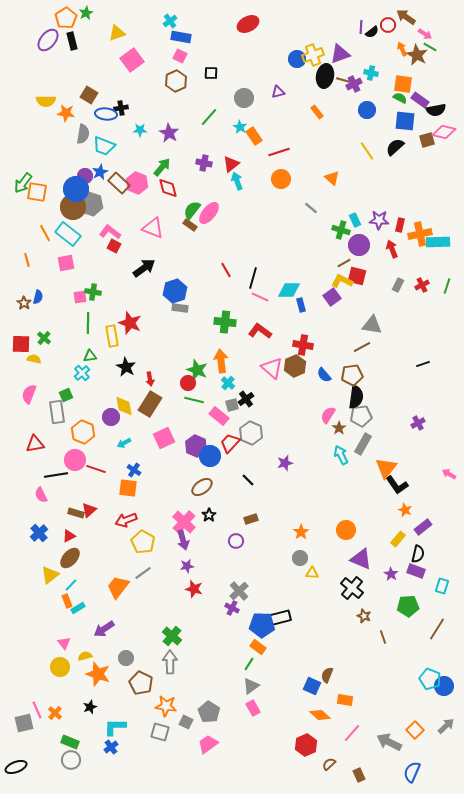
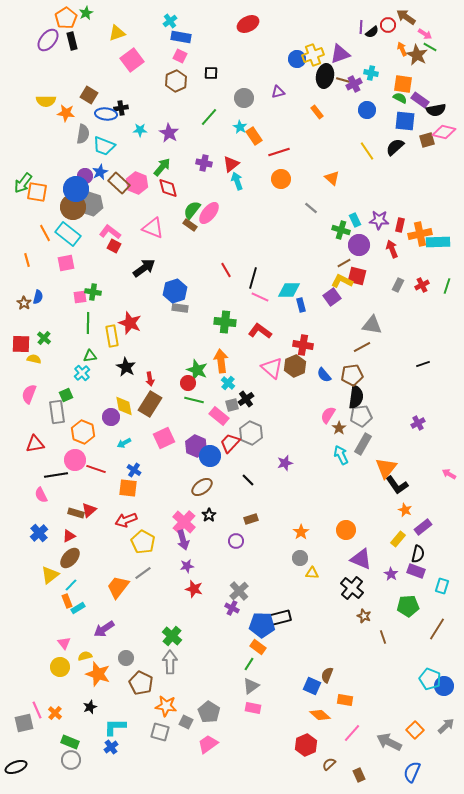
pink rectangle at (253, 708): rotated 49 degrees counterclockwise
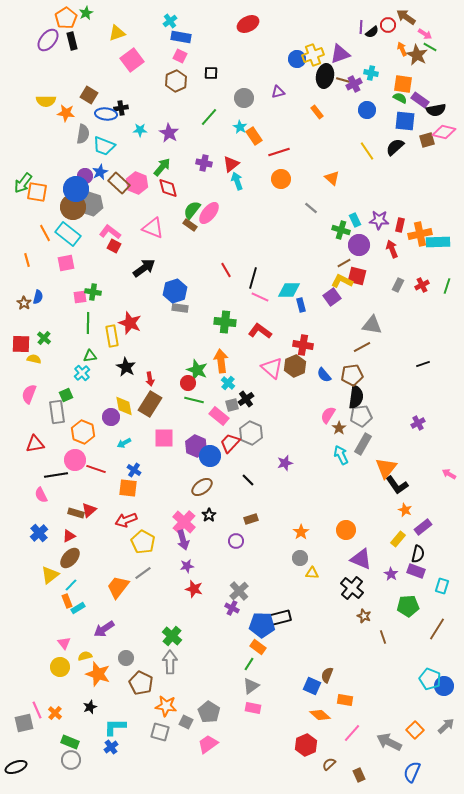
pink square at (164, 438): rotated 25 degrees clockwise
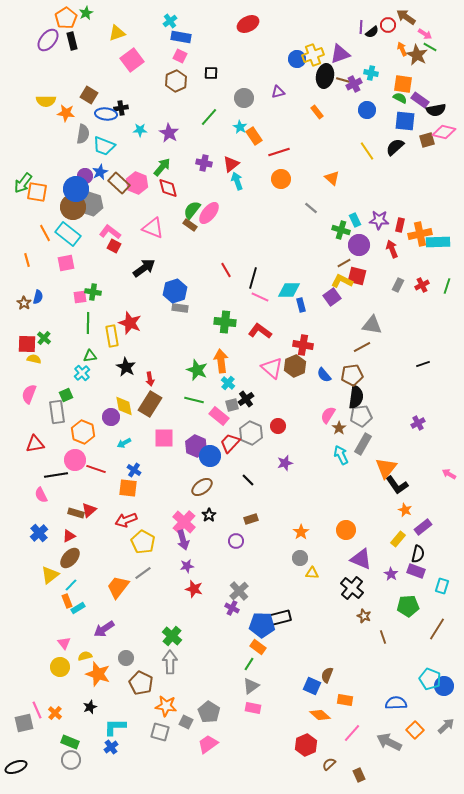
red square at (21, 344): moved 6 px right
red circle at (188, 383): moved 90 px right, 43 px down
blue semicircle at (412, 772): moved 16 px left, 69 px up; rotated 65 degrees clockwise
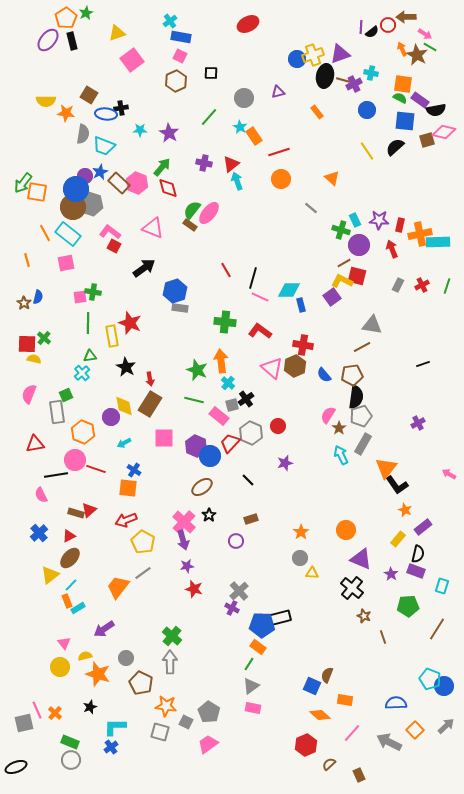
brown arrow at (406, 17): rotated 36 degrees counterclockwise
gray pentagon at (361, 416): rotated 10 degrees counterclockwise
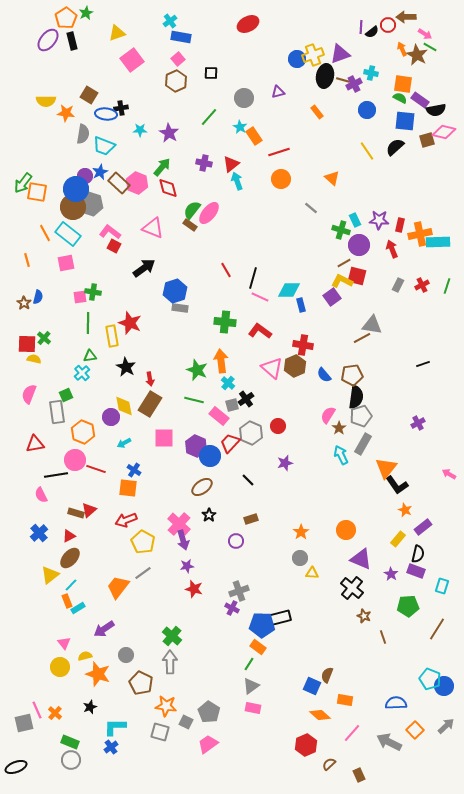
pink square at (180, 56): moved 2 px left, 3 px down; rotated 24 degrees clockwise
brown line at (362, 347): moved 9 px up
pink cross at (184, 522): moved 5 px left, 2 px down
gray cross at (239, 591): rotated 24 degrees clockwise
gray circle at (126, 658): moved 3 px up
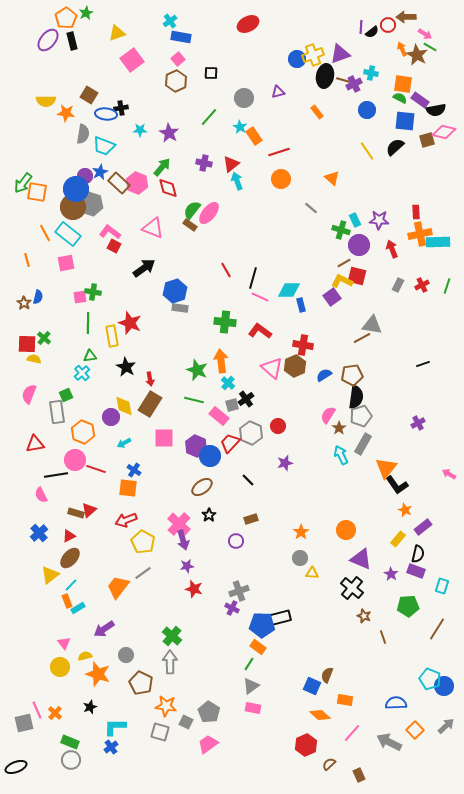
red rectangle at (400, 225): moved 16 px right, 13 px up; rotated 16 degrees counterclockwise
blue semicircle at (324, 375): rotated 98 degrees clockwise
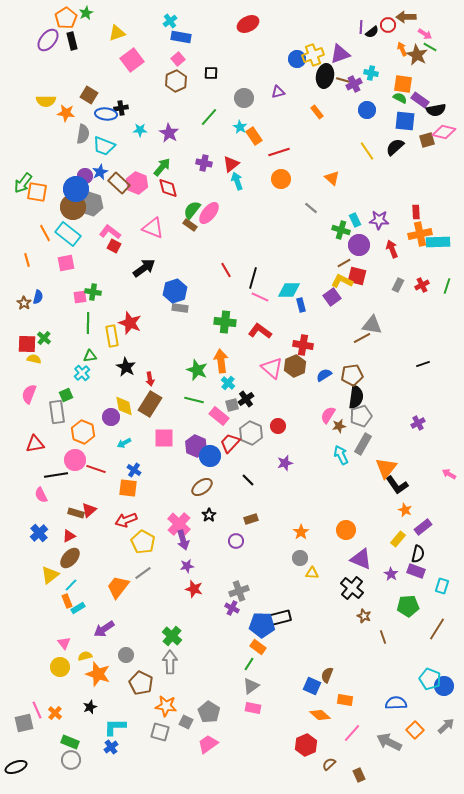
brown star at (339, 428): moved 2 px up; rotated 24 degrees clockwise
